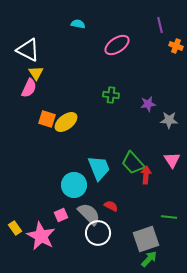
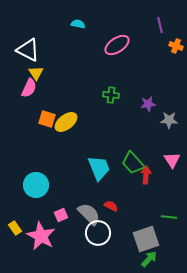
cyan circle: moved 38 px left
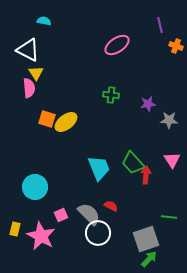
cyan semicircle: moved 34 px left, 3 px up
pink semicircle: rotated 30 degrees counterclockwise
cyan circle: moved 1 px left, 2 px down
yellow rectangle: moved 1 px down; rotated 48 degrees clockwise
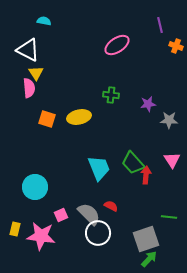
yellow ellipse: moved 13 px right, 5 px up; rotated 25 degrees clockwise
pink star: rotated 20 degrees counterclockwise
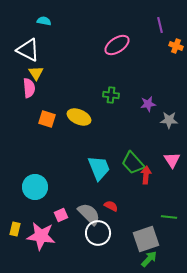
yellow ellipse: rotated 35 degrees clockwise
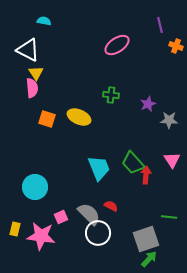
pink semicircle: moved 3 px right
purple star: rotated 14 degrees counterclockwise
pink square: moved 2 px down
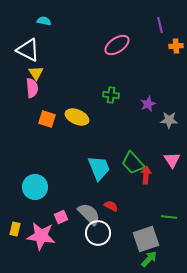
orange cross: rotated 24 degrees counterclockwise
yellow ellipse: moved 2 px left
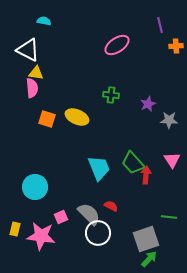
yellow triangle: rotated 49 degrees counterclockwise
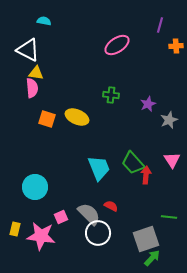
purple line: rotated 28 degrees clockwise
gray star: rotated 24 degrees counterclockwise
green arrow: moved 3 px right, 1 px up
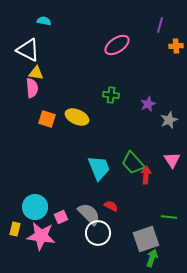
cyan circle: moved 20 px down
green arrow: rotated 24 degrees counterclockwise
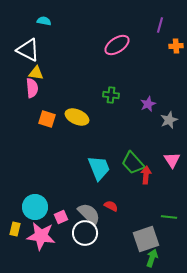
white circle: moved 13 px left
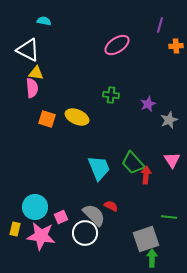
gray semicircle: moved 5 px right, 1 px down
green arrow: rotated 18 degrees counterclockwise
